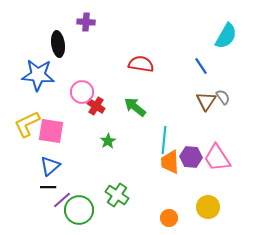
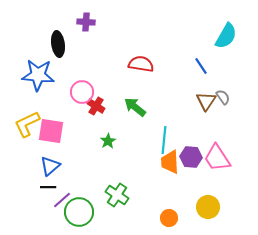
green circle: moved 2 px down
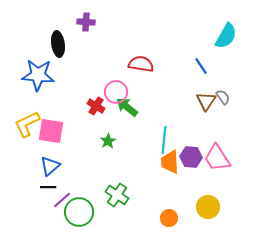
pink circle: moved 34 px right
green arrow: moved 8 px left
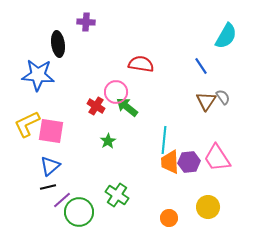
purple hexagon: moved 2 px left, 5 px down; rotated 10 degrees counterclockwise
black line: rotated 14 degrees counterclockwise
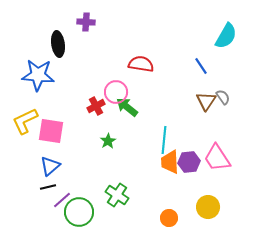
red cross: rotated 30 degrees clockwise
yellow L-shape: moved 2 px left, 3 px up
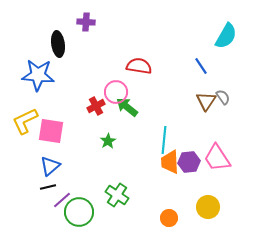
red semicircle: moved 2 px left, 2 px down
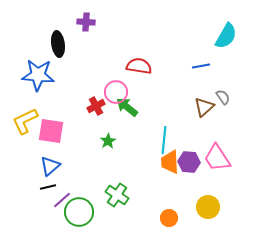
blue line: rotated 66 degrees counterclockwise
brown triangle: moved 2 px left, 6 px down; rotated 15 degrees clockwise
purple hexagon: rotated 10 degrees clockwise
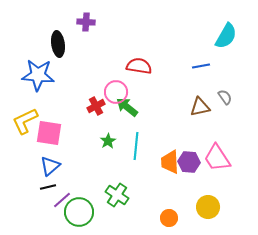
gray semicircle: moved 2 px right
brown triangle: moved 4 px left; rotated 30 degrees clockwise
pink square: moved 2 px left, 2 px down
cyan line: moved 28 px left, 6 px down
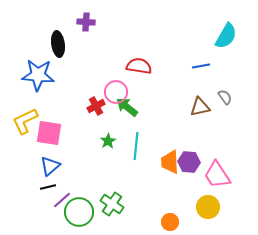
pink trapezoid: moved 17 px down
green cross: moved 5 px left, 9 px down
orange circle: moved 1 px right, 4 px down
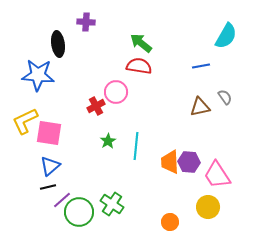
green arrow: moved 14 px right, 64 px up
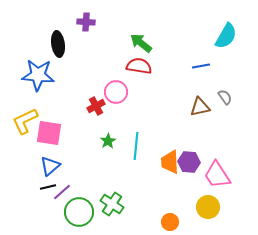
purple line: moved 8 px up
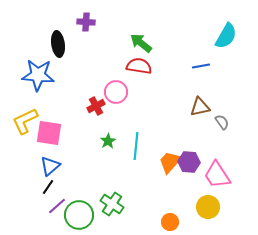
gray semicircle: moved 3 px left, 25 px down
orange trapezoid: rotated 45 degrees clockwise
black line: rotated 42 degrees counterclockwise
purple line: moved 5 px left, 14 px down
green circle: moved 3 px down
